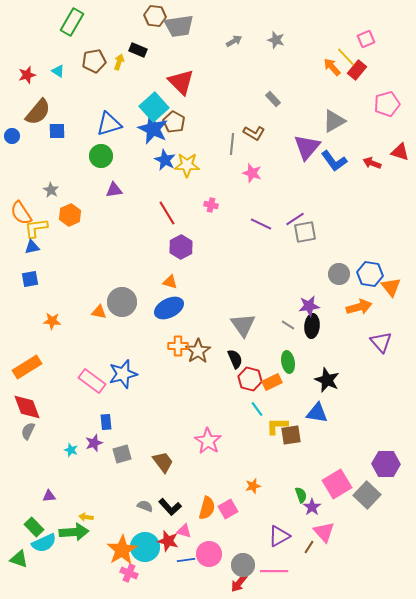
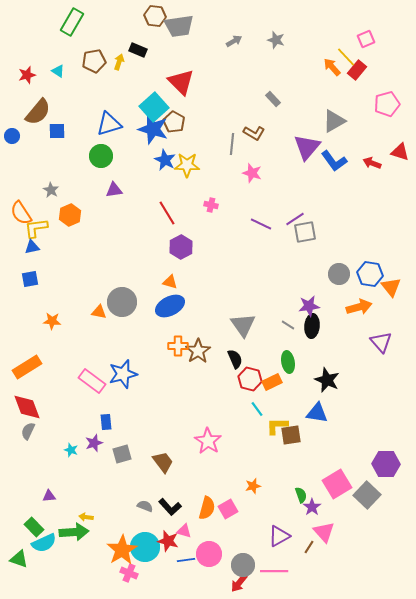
blue star at (153, 129): rotated 8 degrees counterclockwise
blue ellipse at (169, 308): moved 1 px right, 2 px up
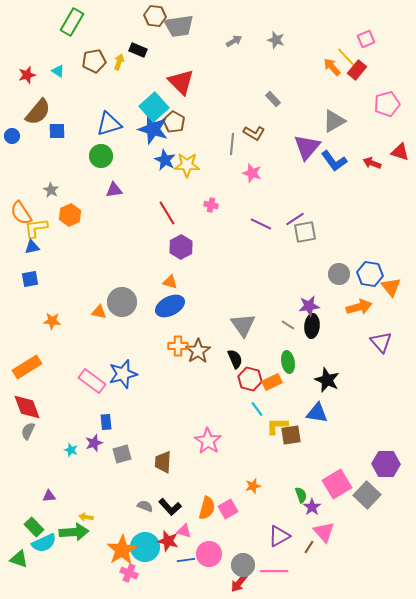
brown trapezoid at (163, 462): rotated 140 degrees counterclockwise
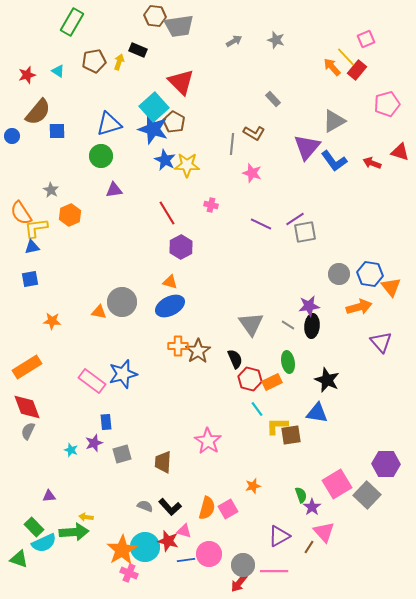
gray triangle at (243, 325): moved 8 px right, 1 px up
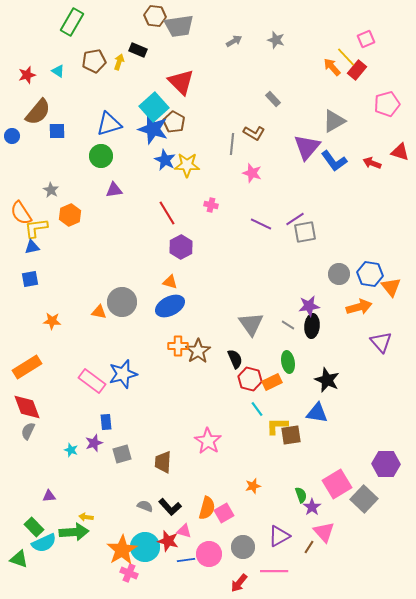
gray square at (367, 495): moved 3 px left, 4 px down
pink square at (228, 509): moved 4 px left, 4 px down
gray circle at (243, 565): moved 18 px up
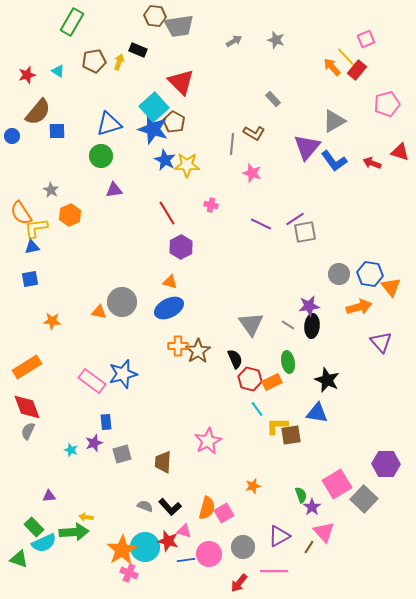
blue ellipse at (170, 306): moved 1 px left, 2 px down
pink star at (208, 441): rotated 12 degrees clockwise
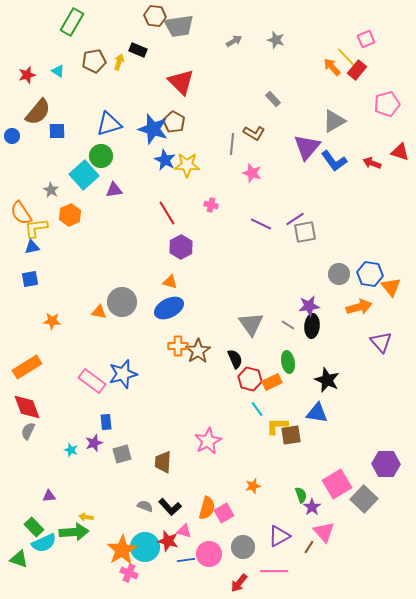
cyan square at (154, 107): moved 70 px left, 68 px down
